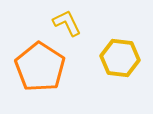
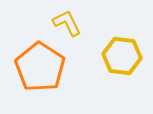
yellow hexagon: moved 2 px right, 2 px up
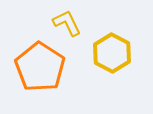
yellow hexagon: moved 10 px left, 3 px up; rotated 21 degrees clockwise
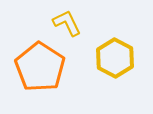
yellow hexagon: moved 3 px right, 5 px down
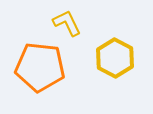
orange pentagon: rotated 27 degrees counterclockwise
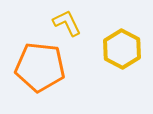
yellow hexagon: moved 7 px right, 9 px up
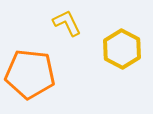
orange pentagon: moved 10 px left, 7 px down
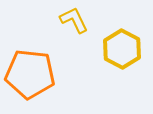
yellow L-shape: moved 7 px right, 3 px up
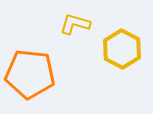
yellow L-shape: moved 1 px right, 4 px down; rotated 48 degrees counterclockwise
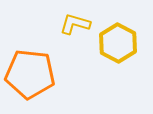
yellow hexagon: moved 4 px left, 6 px up
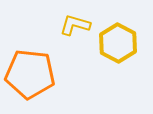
yellow L-shape: moved 1 px down
